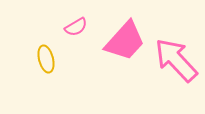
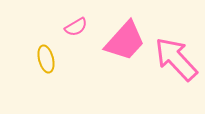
pink arrow: moved 1 px up
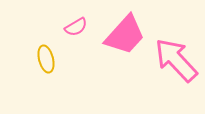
pink trapezoid: moved 6 px up
pink arrow: moved 1 px down
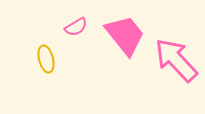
pink trapezoid: rotated 81 degrees counterclockwise
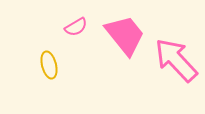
yellow ellipse: moved 3 px right, 6 px down
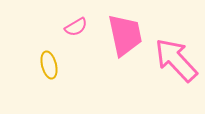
pink trapezoid: rotated 27 degrees clockwise
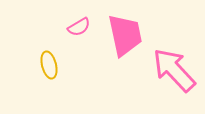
pink semicircle: moved 3 px right
pink arrow: moved 2 px left, 10 px down
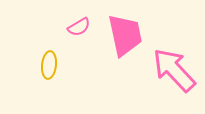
yellow ellipse: rotated 20 degrees clockwise
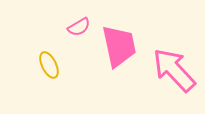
pink trapezoid: moved 6 px left, 11 px down
yellow ellipse: rotated 32 degrees counterclockwise
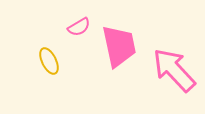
yellow ellipse: moved 4 px up
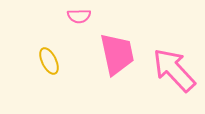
pink semicircle: moved 11 px up; rotated 30 degrees clockwise
pink trapezoid: moved 2 px left, 8 px down
